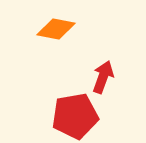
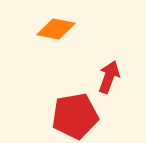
red arrow: moved 6 px right
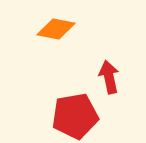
red arrow: rotated 32 degrees counterclockwise
